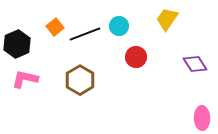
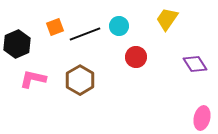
orange square: rotated 18 degrees clockwise
pink L-shape: moved 8 px right
pink ellipse: rotated 15 degrees clockwise
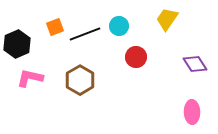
pink L-shape: moved 3 px left, 1 px up
pink ellipse: moved 10 px left, 6 px up; rotated 15 degrees counterclockwise
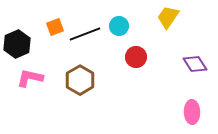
yellow trapezoid: moved 1 px right, 2 px up
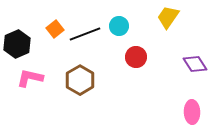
orange square: moved 2 px down; rotated 18 degrees counterclockwise
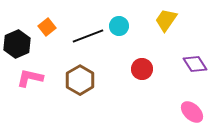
yellow trapezoid: moved 2 px left, 3 px down
orange square: moved 8 px left, 2 px up
black line: moved 3 px right, 2 px down
red circle: moved 6 px right, 12 px down
pink ellipse: rotated 45 degrees counterclockwise
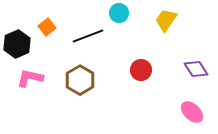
cyan circle: moved 13 px up
purple diamond: moved 1 px right, 5 px down
red circle: moved 1 px left, 1 px down
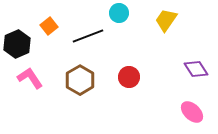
orange square: moved 2 px right, 1 px up
red circle: moved 12 px left, 7 px down
pink L-shape: rotated 44 degrees clockwise
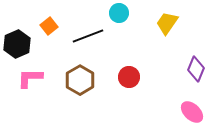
yellow trapezoid: moved 1 px right, 3 px down
purple diamond: rotated 55 degrees clockwise
pink L-shape: rotated 56 degrees counterclockwise
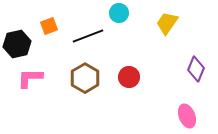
orange square: rotated 18 degrees clockwise
black hexagon: rotated 12 degrees clockwise
brown hexagon: moved 5 px right, 2 px up
pink ellipse: moved 5 px left, 4 px down; rotated 25 degrees clockwise
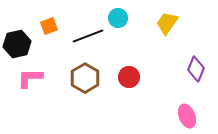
cyan circle: moved 1 px left, 5 px down
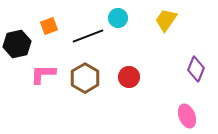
yellow trapezoid: moved 1 px left, 3 px up
pink L-shape: moved 13 px right, 4 px up
